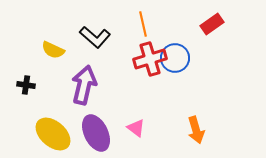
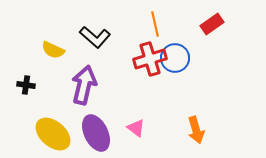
orange line: moved 12 px right
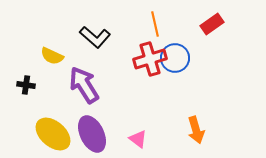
yellow semicircle: moved 1 px left, 6 px down
purple arrow: rotated 45 degrees counterclockwise
pink triangle: moved 2 px right, 11 px down
purple ellipse: moved 4 px left, 1 px down
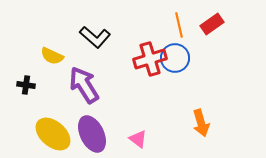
orange line: moved 24 px right, 1 px down
orange arrow: moved 5 px right, 7 px up
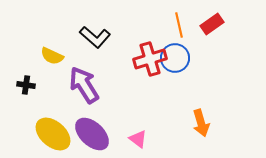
purple ellipse: rotated 21 degrees counterclockwise
